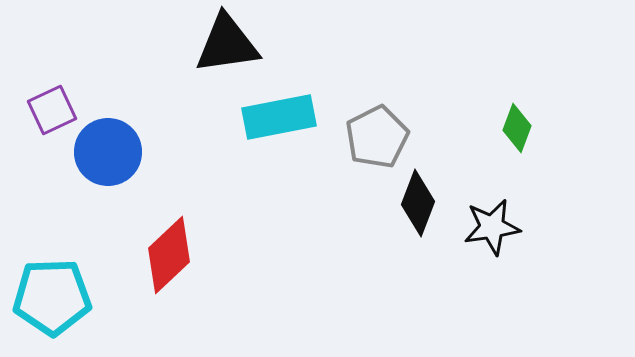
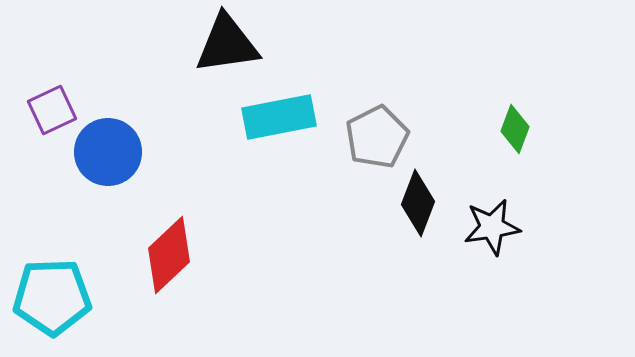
green diamond: moved 2 px left, 1 px down
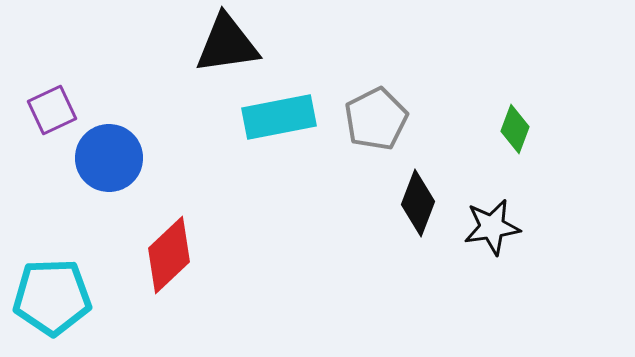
gray pentagon: moved 1 px left, 18 px up
blue circle: moved 1 px right, 6 px down
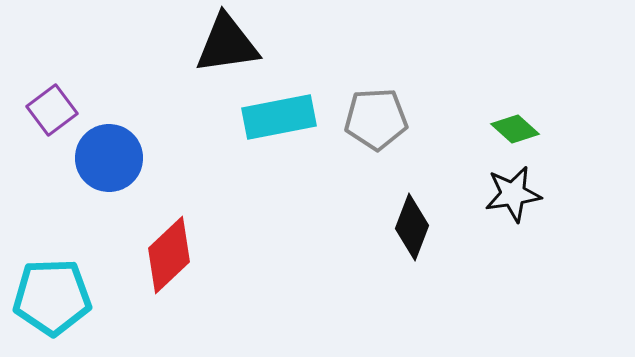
purple square: rotated 12 degrees counterclockwise
gray pentagon: rotated 24 degrees clockwise
green diamond: rotated 69 degrees counterclockwise
black diamond: moved 6 px left, 24 px down
black star: moved 21 px right, 33 px up
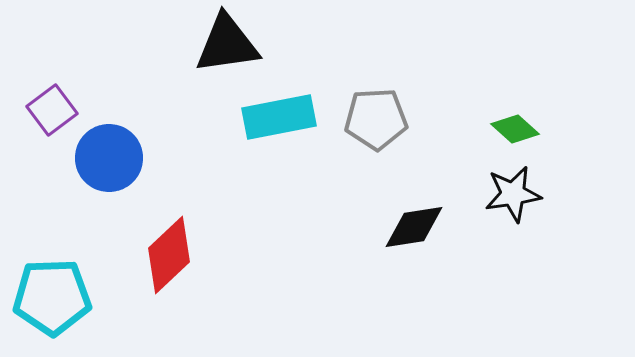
black diamond: moved 2 px right; rotated 60 degrees clockwise
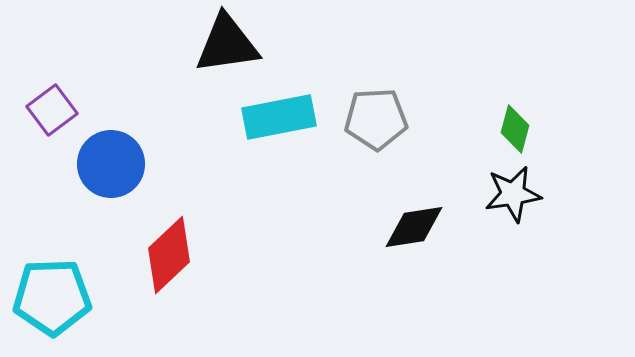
green diamond: rotated 63 degrees clockwise
blue circle: moved 2 px right, 6 px down
